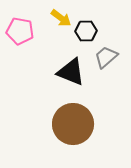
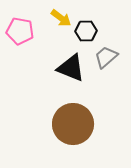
black triangle: moved 4 px up
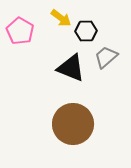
pink pentagon: rotated 20 degrees clockwise
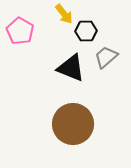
yellow arrow: moved 3 px right, 4 px up; rotated 15 degrees clockwise
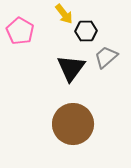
black triangle: rotated 44 degrees clockwise
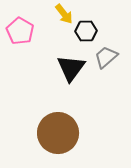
brown circle: moved 15 px left, 9 px down
